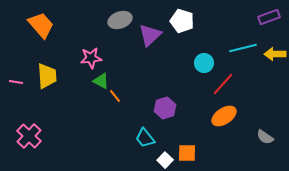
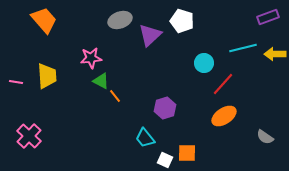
purple rectangle: moved 1 px left
orange trapezoid: moved 3 px right, 5 px up
white square: rotated 21 degrees counterclockwise
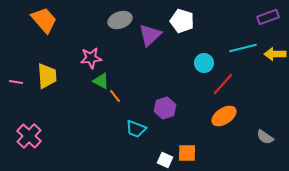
cyan trapezoid: moved 9 px left, 9 px up; rotated 30 degrees counterclockwise
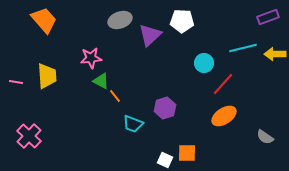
white pentagon: rotated 15 degrees counterclockwise
cyan trapezoid: moved 3 px left, 5 px up
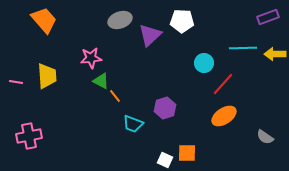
cyan line: rotated 12 degrees clockwise
pink cross: rotated 35 degrees clockwise
